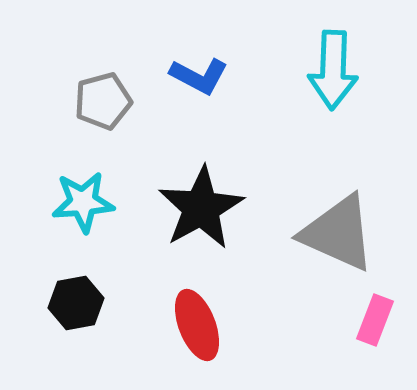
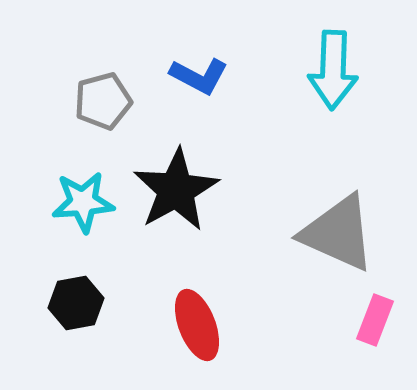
black star: moved 25 px left, 18 px up
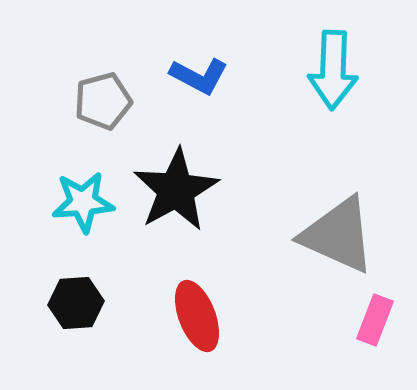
gray triangle: moved 2 px down
black hexagon: rotated 6 degrees clockwise
red ellipse: moved 9 px up
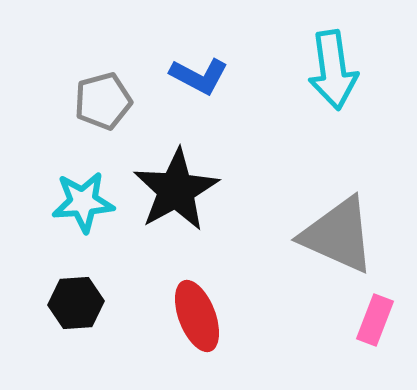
cyan arrow: rotated 10 degrees counterclockwise
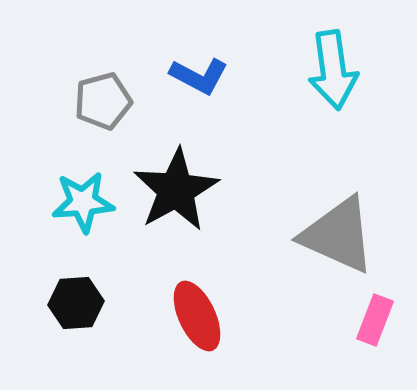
red ellipse: rotated 4 degrees counterclockwise
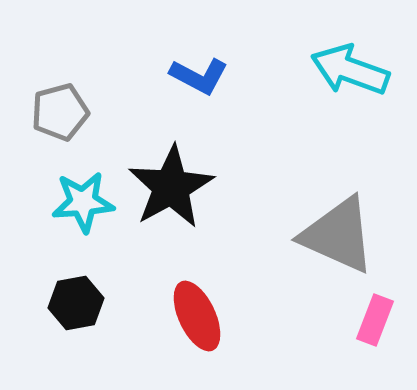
cyan arrow: moved 17 px right; rotated 118 degrees clockwise
gray pentagon: moved 43 px left, 11 px down
black star: moved 5 px left, 3 px up
black hexagon: rotated 6 degrees counterclockwise
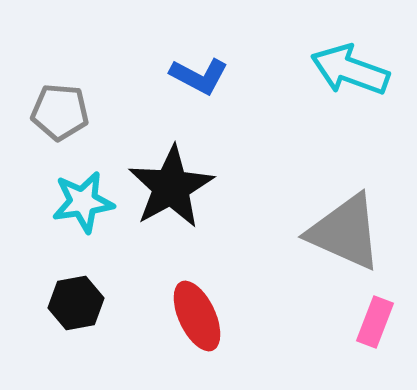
gray pentagon: rotated 20 degrees clockwise
cyan star: rotated 4 degrees counterclockwise
gray triangle: moved 7 px right, 3 px up
pink rectangle: moved 2 px down
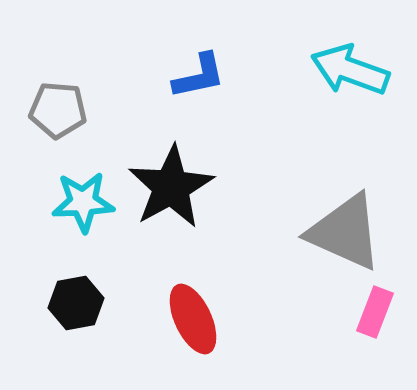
blue L-shape: rotated 40 degrees counterclockwise
gray pentagon: moved 2 px left, 2 px up
cyan star: rotated 6 degrees clockwise
red ellipse: moved 4 px left, 3 px down
pink rectangle: moved 10 px up
